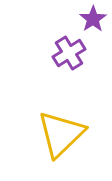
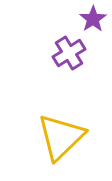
yellow triangle: moved 3 px down
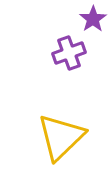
purple cross: rotated 12 degrees clockwise
